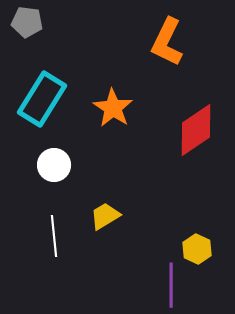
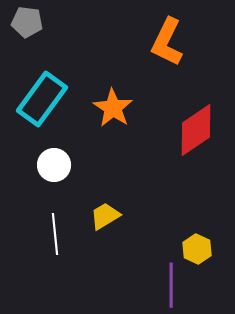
cyan rectangle: rotated 4 degrees clockwise
white line: moved 1 px right, 2 px up
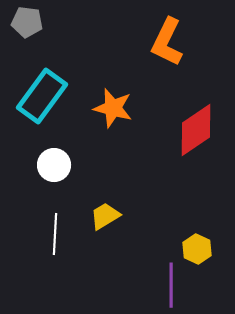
cyan rectangle: moved 3 px up
orange star: rotated 18 degrees counterclockwise
white line: rotated 9 degrees clockwise
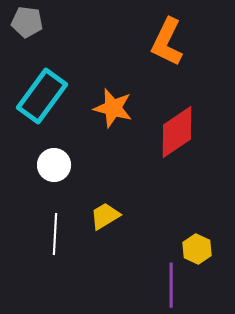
red diamond: moved 19 px left, 2 px down
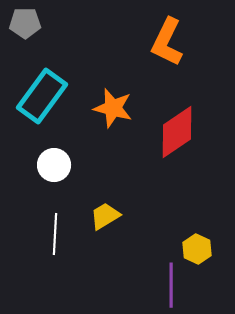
gray pentagon: moved 2 px left, 1 px down; rotated 8 degrees counterclockwise
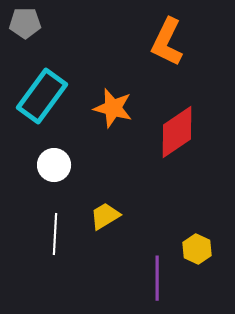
purple line: moved 14 px left, 7 px up
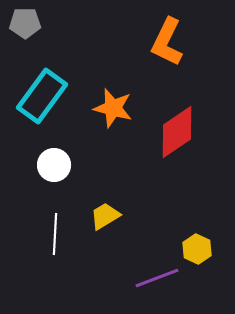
purple line: rotated 69 degrees clockwise
